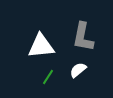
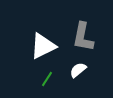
white triangle: moved 2 px right; rotated 20 degrees counterclockwise
green line: moved 1 px left, 2 px down
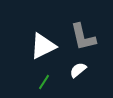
gray L-shape: rotated 24 degrees counterclockwise
green line: moved 3 px left, 3 px down
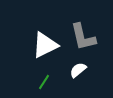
white triangle: moved 2 px right, 1 px up
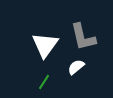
white triangle: rotated 28 degrees counterclockwise
white semicircle: moved 2 px left, 3 px up
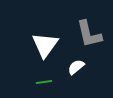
gray L-shape: moved 6 px right, 3 px up
green line: rotated 49 degrees clockwise
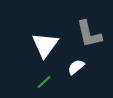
green line: rotated 35 degrees counterclockwise
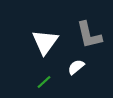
gray L-shape: moved 1 px down
white triangle: moved 3 px up
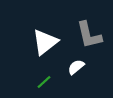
white triangle: rotated 16 degrees clockwise
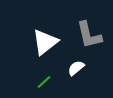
white semicircle: moved 1 px down
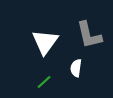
white triangle: rotated 16 degrees counterclockwise
white semicircle: rotated 42 degrees counterclockwise
